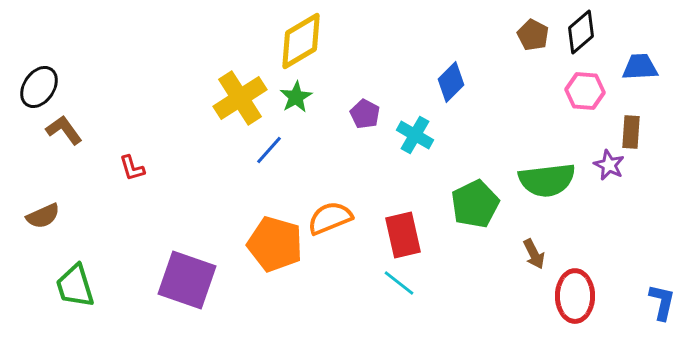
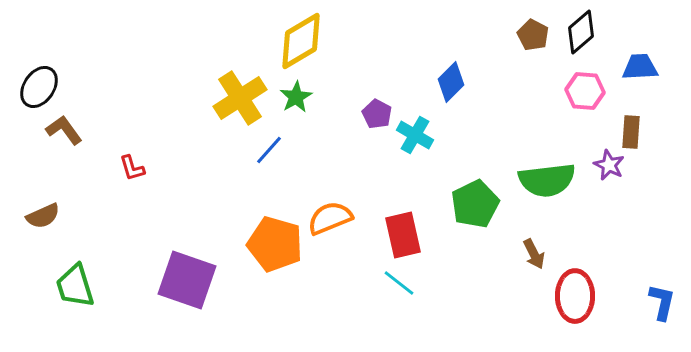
purple pentagon: moved 12 px right
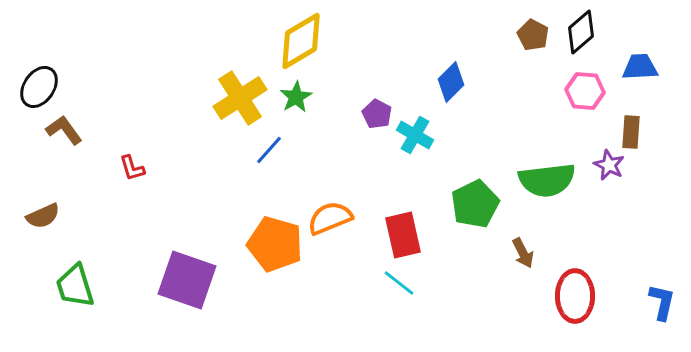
brown arrow: moved 11 px left, 1 px up
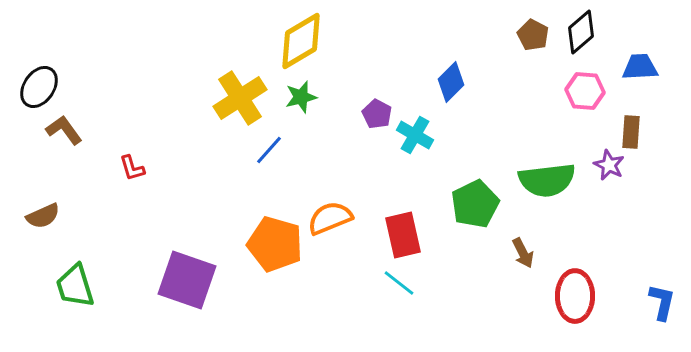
green star: moved 5 px right; rotated 16 degrees clockwise
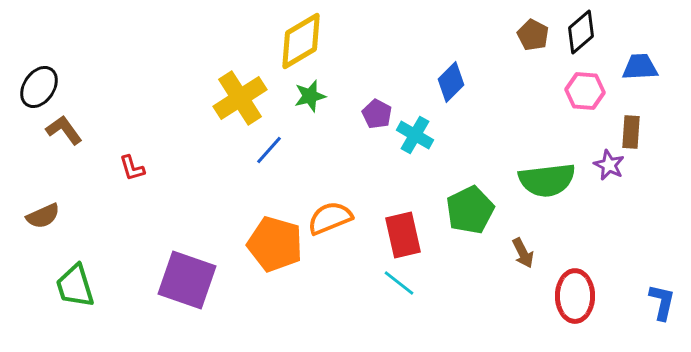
green star: moved 9 px right, 1 px up
green pentagon: moved 5 px left, 6 px down
